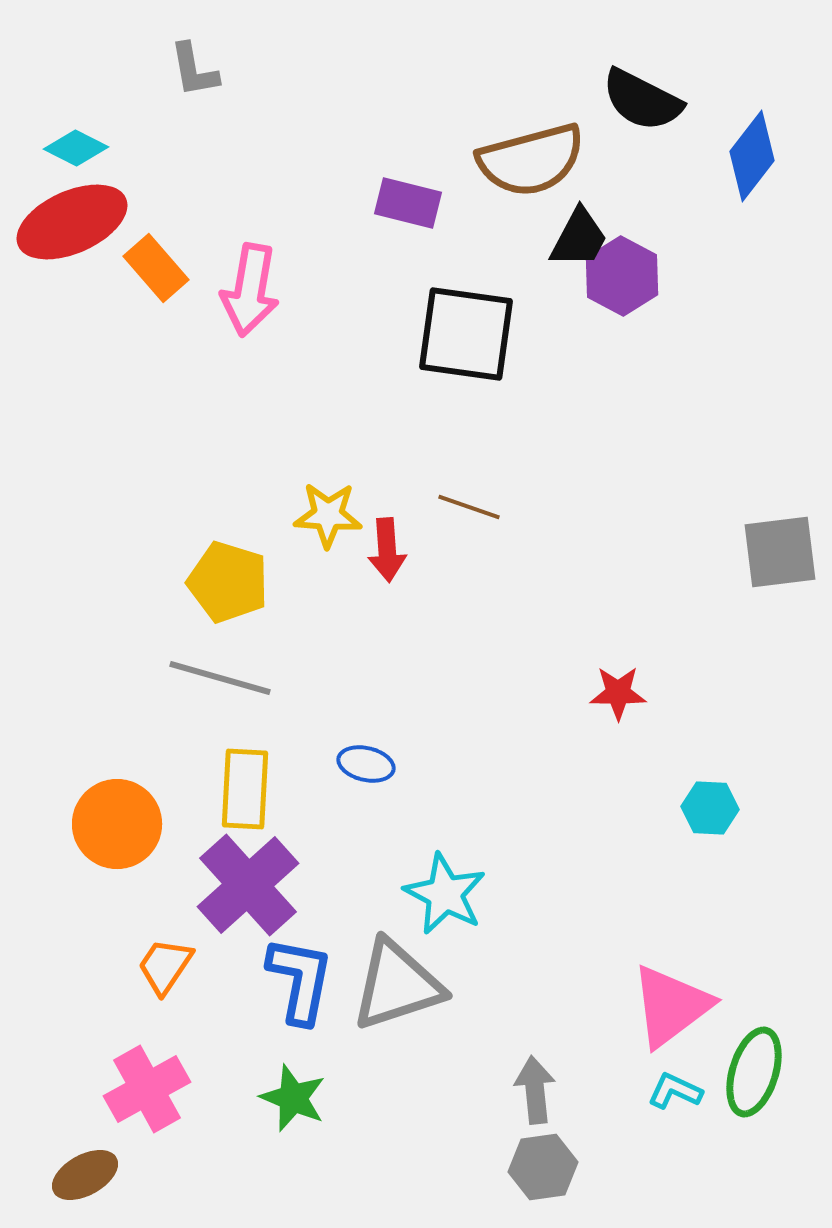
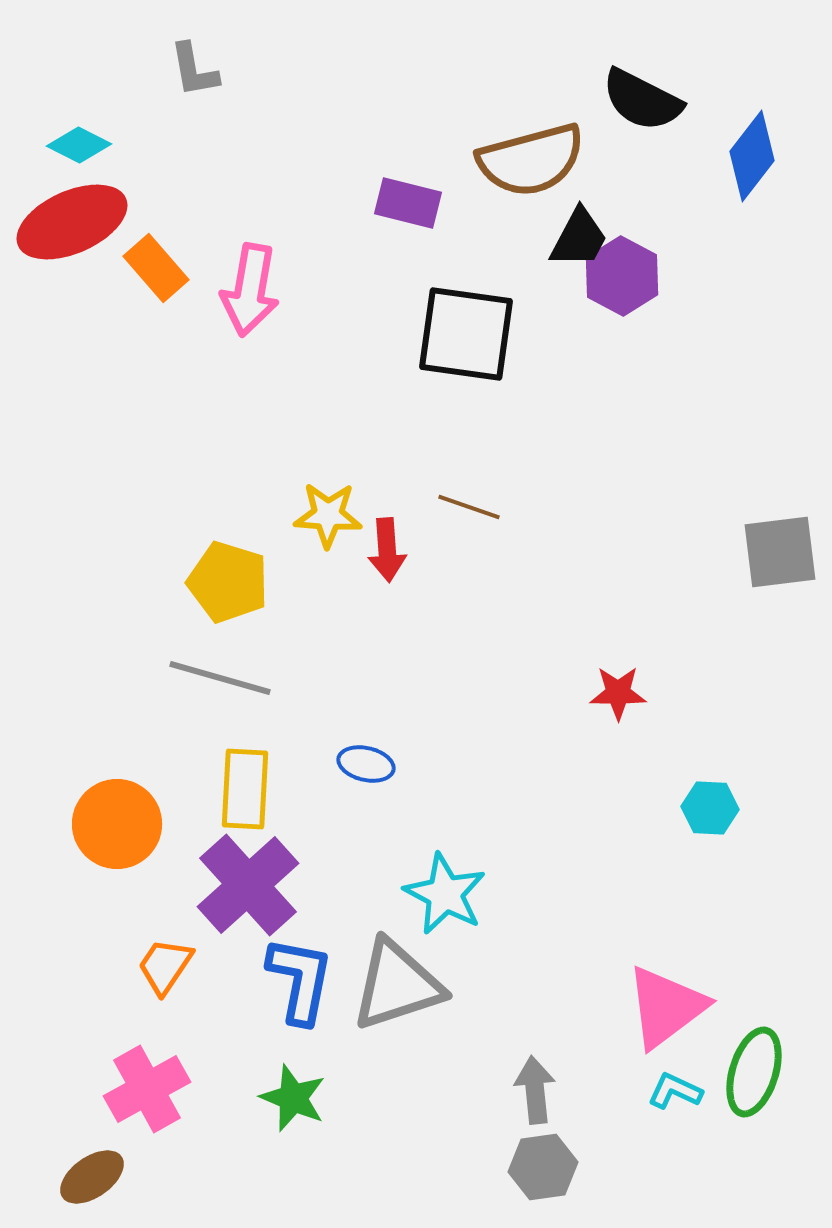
cyan diamond: moved 3 px right, 3 px up
pink triangle: moved 5 px left, 1 px down
brown ellipse: moved 7 px right, 2 px down; rotated 6 degrees counterclockwise
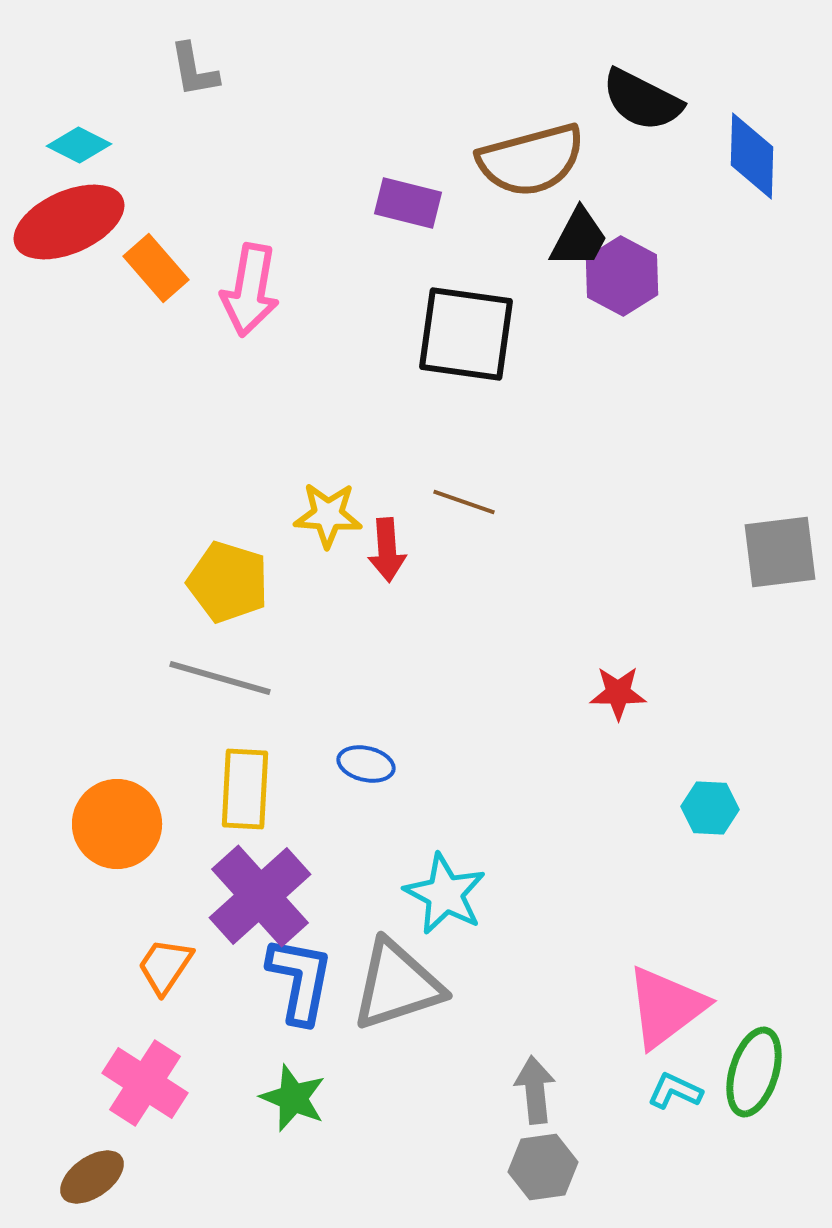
blue diamond: rotated 36 degrees counterclockwise
red ellipse: moved 3 px left
brown line: moved 5 px left, 5 px up
purple cross: moved 12 px right, 11 px down
pink cross: moved 2 px left, 6 px up; rotated 28 degrees counterclockwise
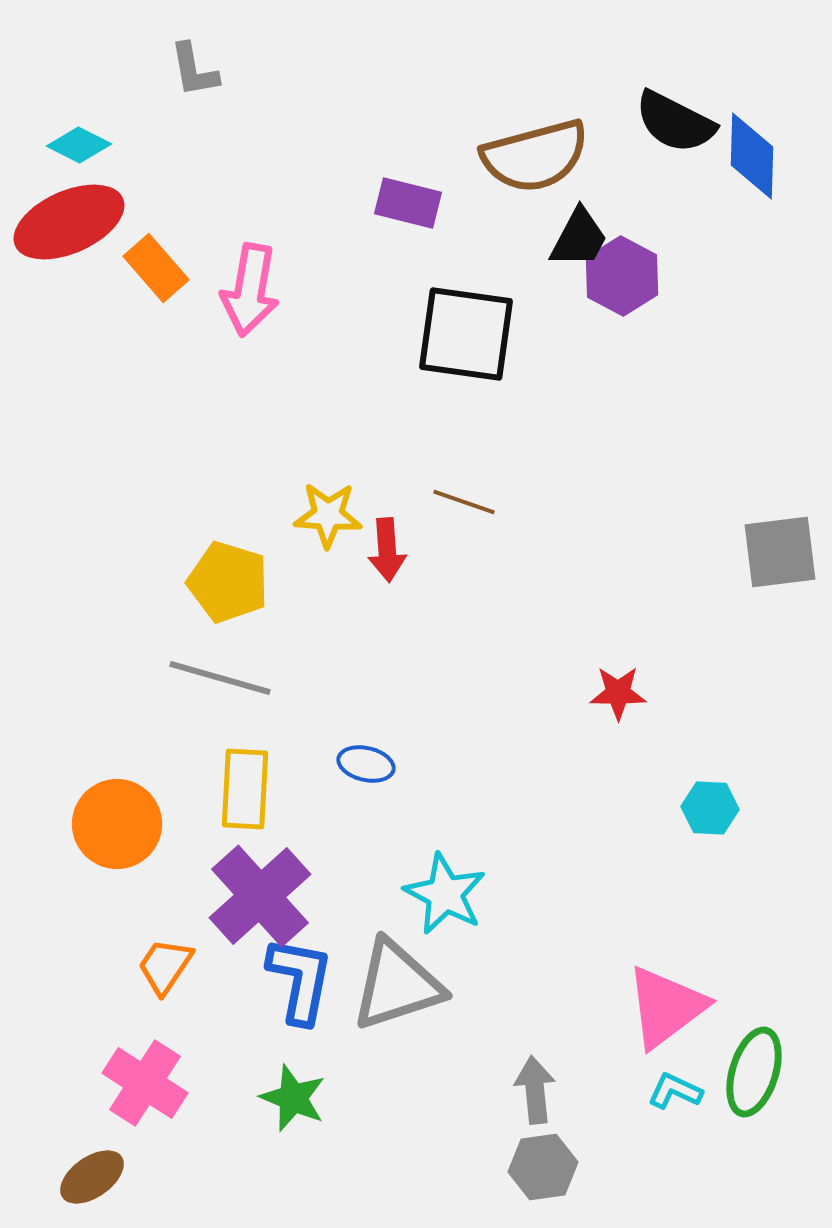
black semicircle: moved 33 px right, 22 px down
brown semicircle: moved 4 px right, 4 px up
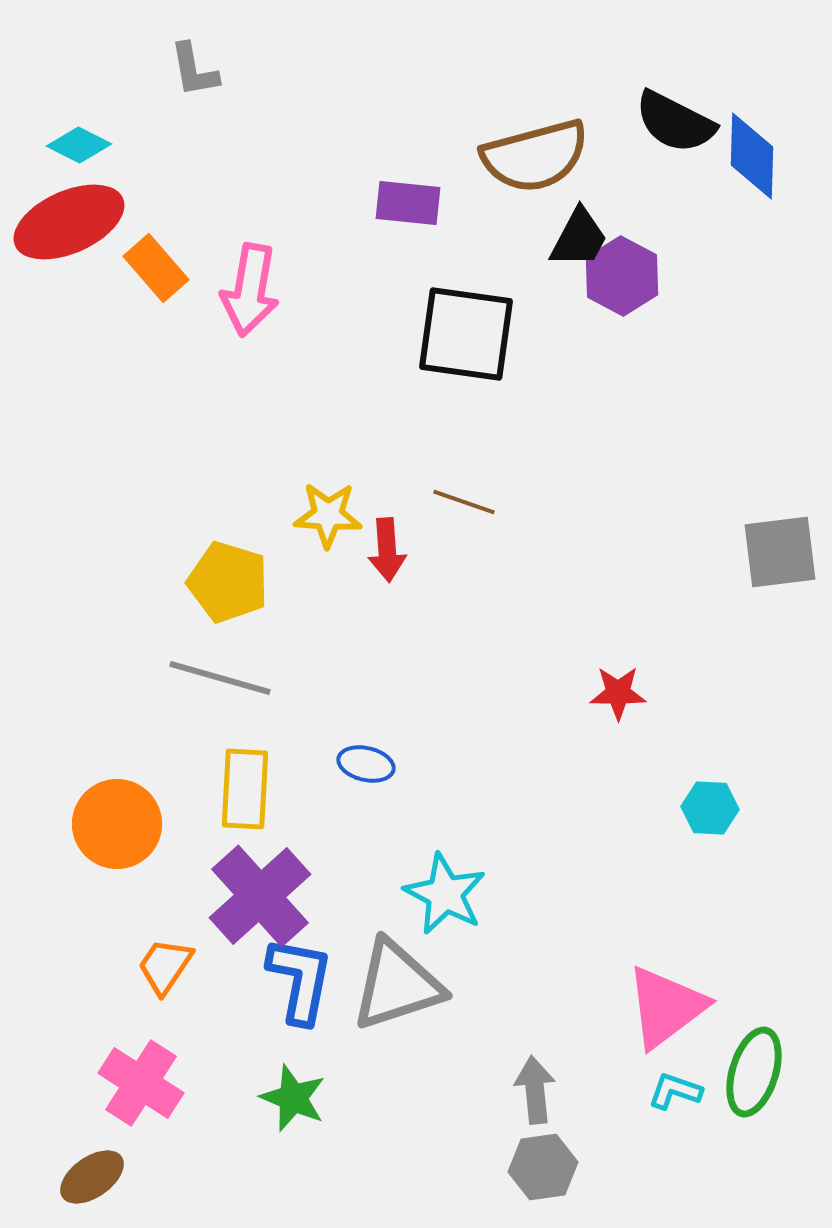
purple rectangle: rotated 8 degrees counterclockwise
pink cross: moved 4 px left
cyan L-shape: rotated 6 degrees counterclockwise
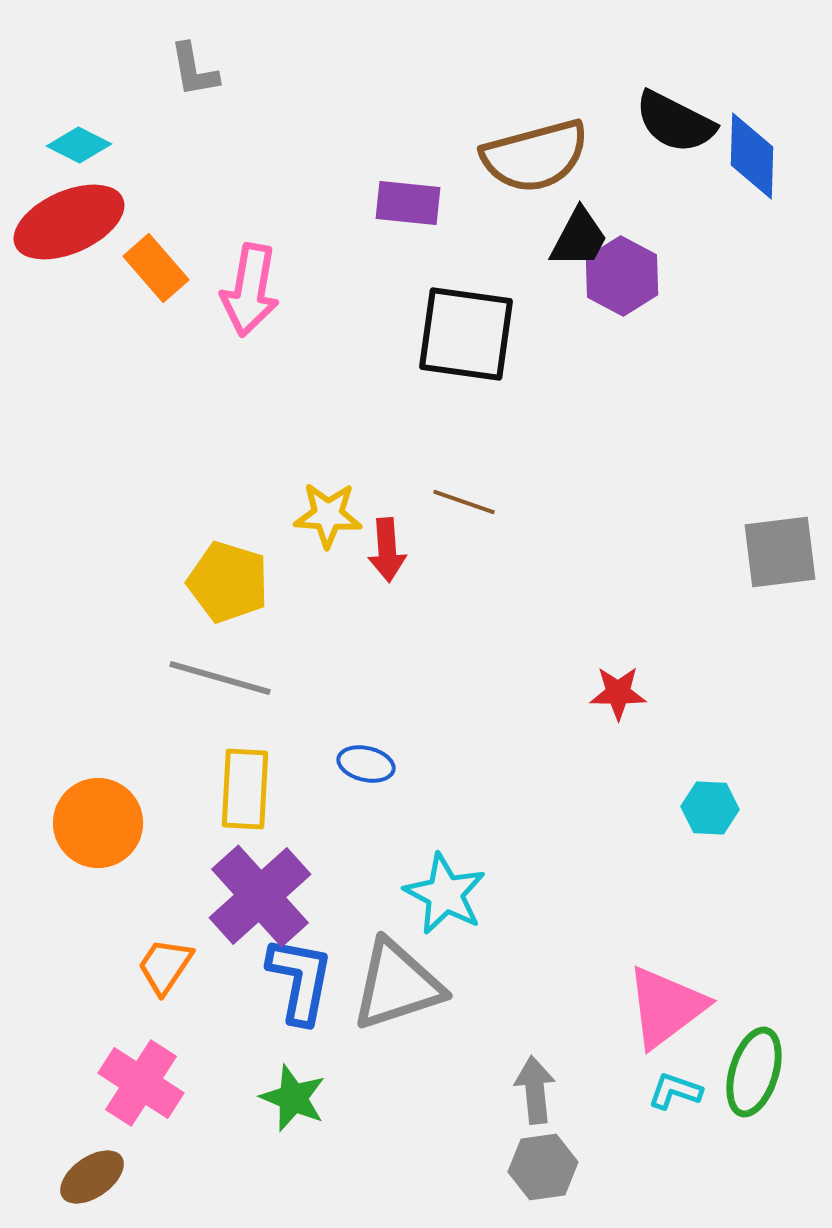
orange circle: moved 19 px left, 1 px up
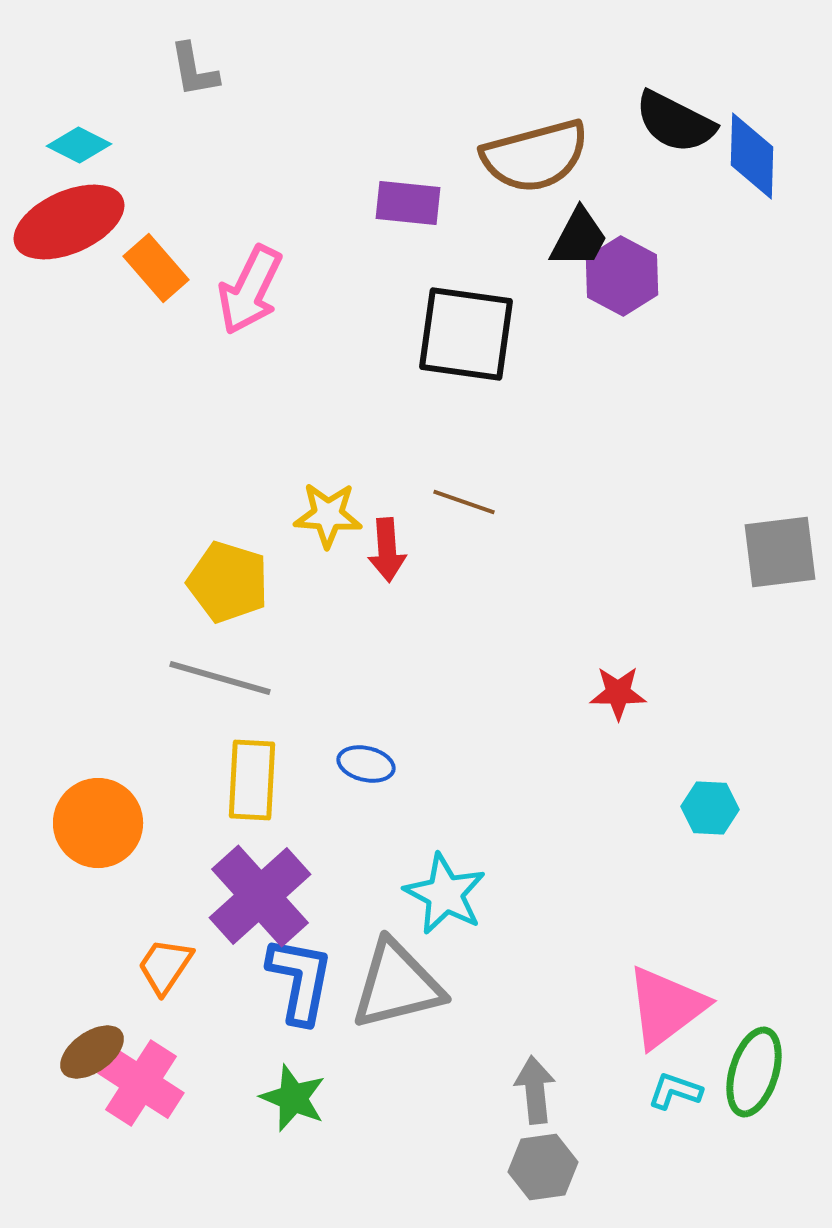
pink arrow: rotated 16 degrees clockwise
yellow rectangle: moved 7 px right, 9 px up
gray triangle: rotated 4 degrees clockwise
brown ellipse: moved 125 px up
